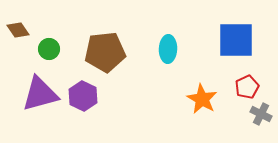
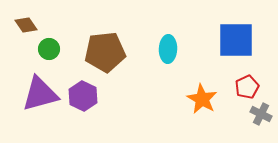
brown diamond: moved 8 px right, 5 px up
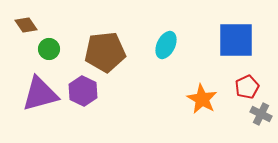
cyan ellipse: moved 2 px left, 4 px up; rotated 24 degrees clockwise
purple hexagon: moved 5 px up
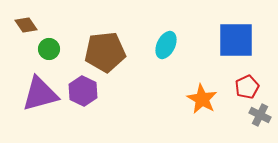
gray cross: moved 1 px left, 1 px down
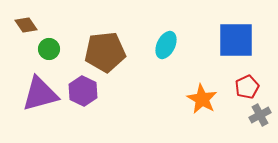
gray cross: rotated 35 degrees clockwise
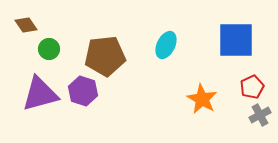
brown pentagon: moved 4 px down
red pentagon: moved 5 px right
purple hexagon: rotated 8 degrees counterclockwise
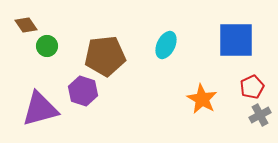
green circle: moved 2 px left, 3 px up
purple triangle: moved 15 px down
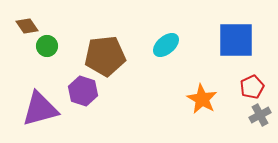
brown diamond: moved 1 px right, 1 px down
cyan ellipse: rotated 24 degrees clockwise
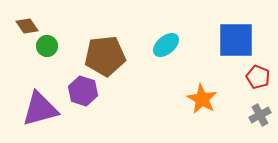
red pentagon: moved 6 px right, 10 px up; rotated 25 degrees counterclockwise
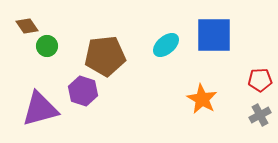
blue square: moved 22 px left, 5 px up
red pentagon: moved 2 px right, 3 px down; rotated 25 degrees counterclockwise
